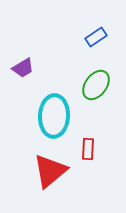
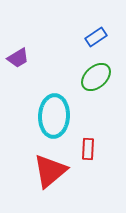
purple trapezoid: moved 5 px left, 10 px up
green ellipse: moved 8 px up; rotated 12 degrees clockwise
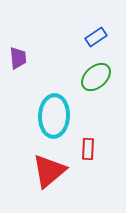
purple trapezoid: rotated 65 degrees counterclockwise
red triangle: moved 1 px left
